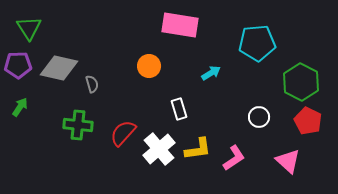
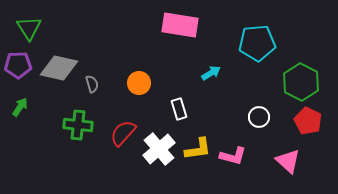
orange circle: moved 10 px left, 17 px down
pink L-shape: moved 1 px left, 2 px up; rotated 48 degrees clockwise
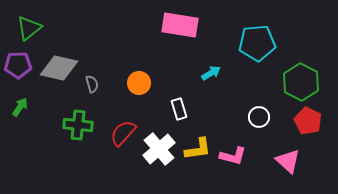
green triangle: rotated 24 degrees clockwise
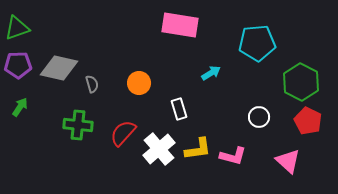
green triangle: moved 12 px left; rotated 20 degrees clockwise
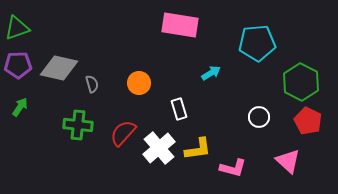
white cross: moved 1 px up
pink L-shape: moved 12 px down
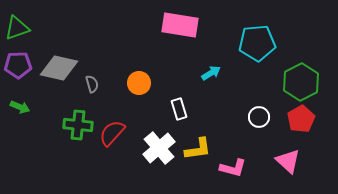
green hexagon: rotated 6 degrees clockwise
green arrow: rotated 78 degrees clockwise
red pentagon: moved 7 px left, 2 px up; rotated 16 degrees clockwise
red semicircle: moved 11 px left
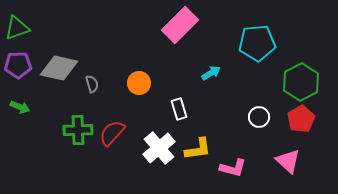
pink rectangle: rotated 54 degrees counterclockwise
green cross: moved 5 px down; rotated 8 degrees counterclockwise
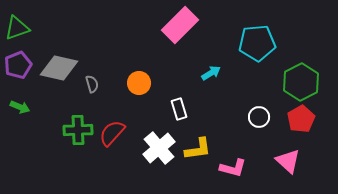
purple pentagon: rotated 20 degrees counterclockwise
